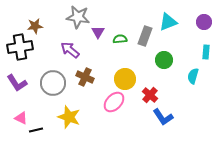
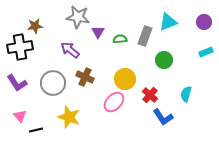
cyan rectangle: rotated 64 degrees clockwise
cyan semicircle: moved 7 px left, 18 px down
pink triangle: moved 1 px left, 2 px up; rotated 24 degrees clockwise
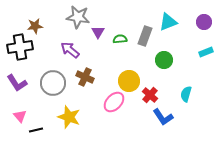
yellow circle: moved 4 px right, 2 px down
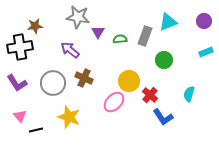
purple circle: moved 1 px up
brown cross: moved 1 px left, 1 px down
cyan semicircle: moved 3 px right
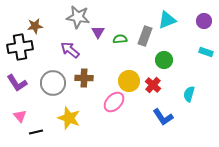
cyan triangle: moved 1 px left, 2 px up
cyan rectangle: rotated 40 degrees clockwise
brown cross: rotated 24 degrees counterclockwise
red cross: moved 3 px right, 10 px up
yellow star: moved 1 px down
black line: moved 2 px down
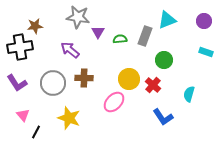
yellow circle: moved 2 px up
pink triangle: moved 3 px right, 1 px up
black line: rotated 48 degrees counterclockwise
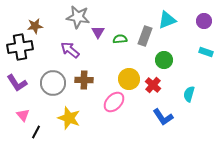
brown cross: moved 2 px down
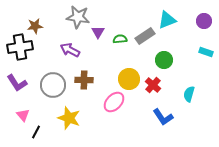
gray rectangle: rotated 36 degrees clockwise
purple arrow: rotated 12 degrees counterclockwise
gray circle: moved 2 px down
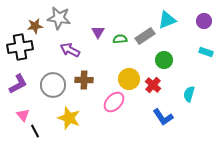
gray star: moved 19 px left, 1 px down
purple L-shape: moved 1 px right, 1 px down; rotated 85 degrees counterclockwise
black line: moved 1 px left, 1 px up; rotated 56 degrees counterclockwise
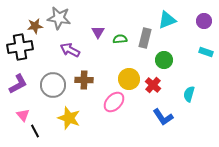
gray rectangle: moved 2 px down; rotated 42 degrees counterclockwise
